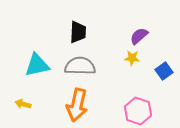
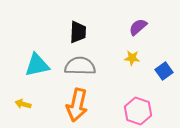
purple semicircle: moved 1 px left, 9 px up
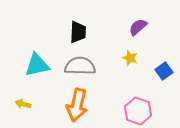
yellow star: moved 2 px left; rotated 14 degrees clockwise
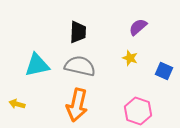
gray semicircle: rotated 12 degrees clockwise
blue square: rotated 30 degrees counterclockwise
yellow arrow: moved 6 px left
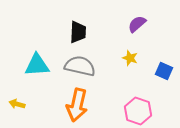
purple semicircle: moved 1 px left, 3 px up
cyan triangle: rotated 8 degrees clockwise
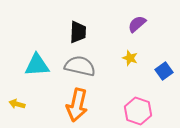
blue square: rotated 30 degrees clockwise
